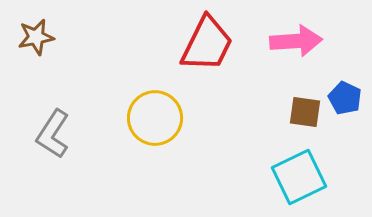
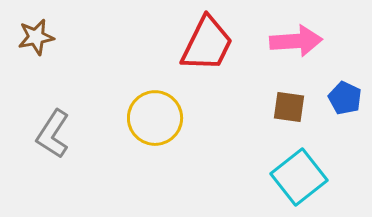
brown square: moved 16 px left, 5 px up
cyan square: rotated 12 degrees counterclockwise
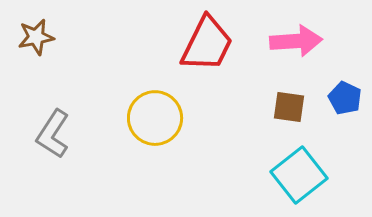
cyan square: moved 2 px up
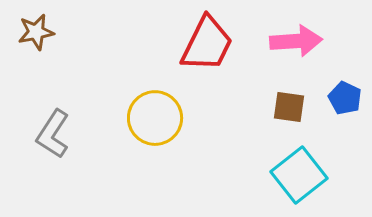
brown star: moved 5 px up
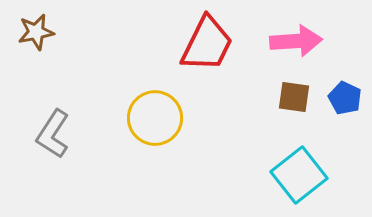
brown square: moved 5 px right, 10 px up
